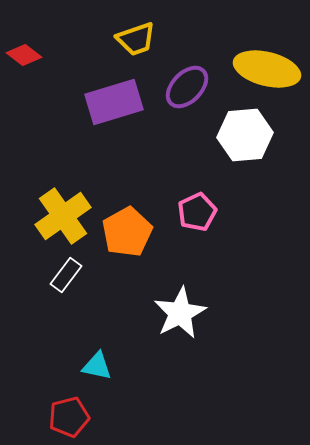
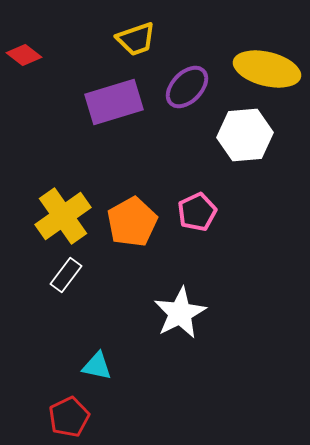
orange pentagon: moved 5 px right, 10 px up
red pentagon: rotated 12 degrees counterclockwise
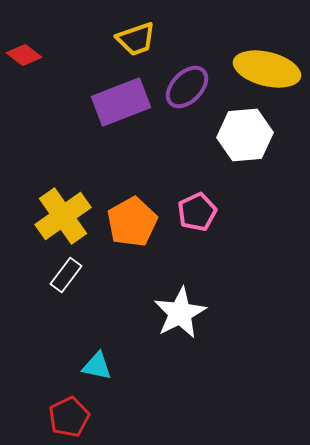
purple rectangle: moved 7 px right; rotated 4 degrees counterclockwise
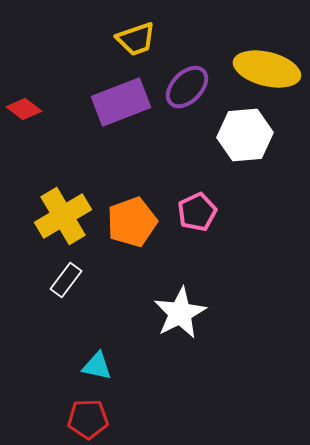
red diamond: moved 54 px down
yellow cross: rotated 4 degrees clockwise
orange pentagon: rotated 9 degrees clockwise
white rectangle: moved 5 px down
red pentagon: moved 19 px right, 2 px down; rotated 24 degrees clockwise
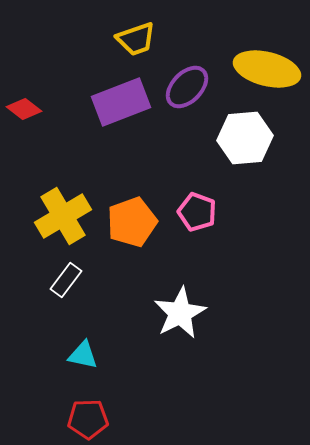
white hexagon: moved 3 px down
pink pentagon: rotated 27 degrees counterclockwise
cyan triangle: moved 14 px left, 11 px up
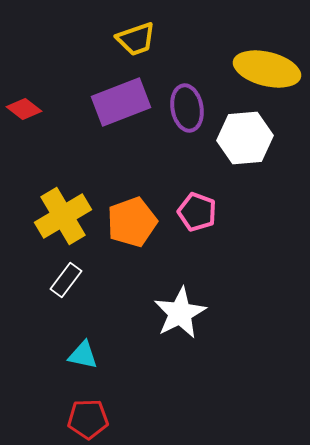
purple ellipse: moved 21 px down; rotated 54 degrees counterclockwise
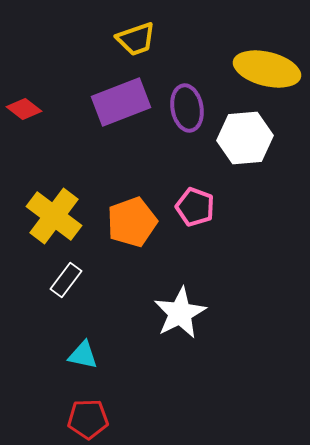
pink pentagon: moved 2 px left, 5 px up
yellow cross: moved 9 px left; rotated 22 degrees counterclockwise
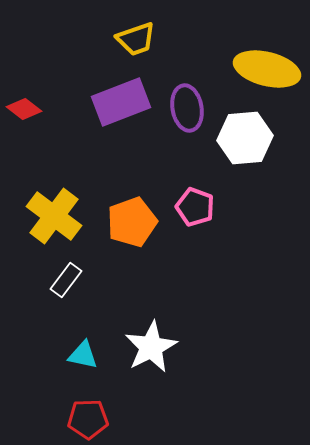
white star: moved 29 px left, 34 px down
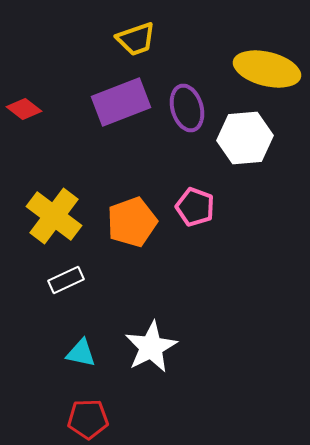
purple ellipse: rotated 6 degrees counterclockwise
white rectangle: rotated 28 degrees clockwise
cyan triangle: moved 2 px left, 2 px up
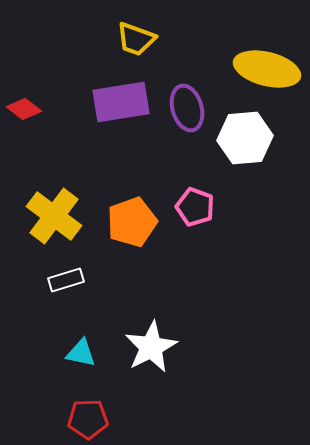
yellow trapezoid: rotated 39 degrees clockwise
purple rectangle: rotated 12 degrees clockwise
white rectangle: rotated 8 degrees clockwise
